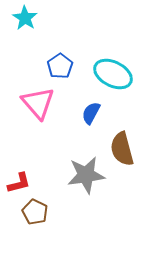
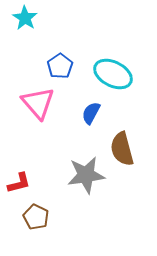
brown pentagon: moved 1 px right, 5 px down
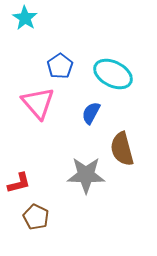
gray star: rotated 9 degrees clockwise
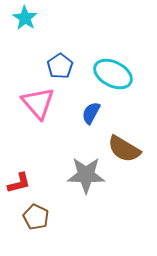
brown semicircle: moved 2 px right; rotated 44 degrees counterclockwise
